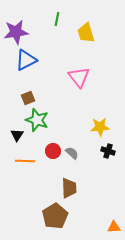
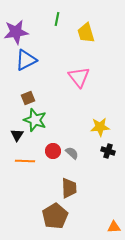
green star: moved 2 px left
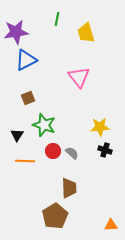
green star: moved 9 px right, 5 px down
black cross: moved 3 px left, 1 px up
orange triangle: moved 3 px left, 2 px up
